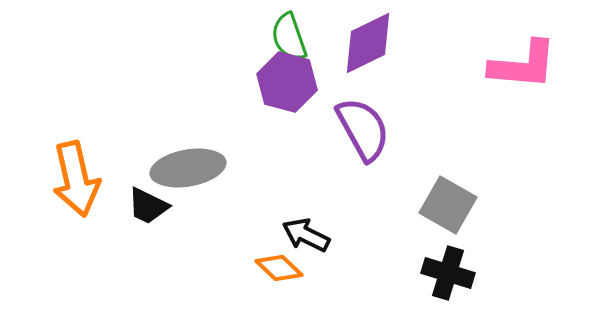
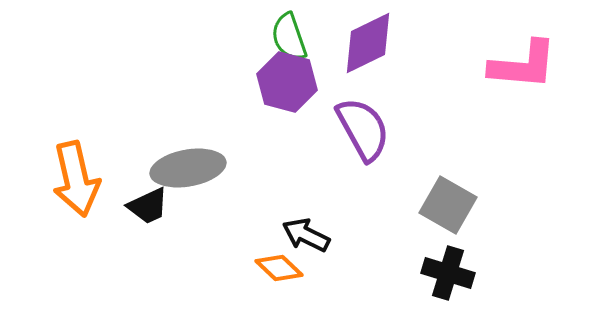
black trapezoid: rotated 51 degrees counterclockwise
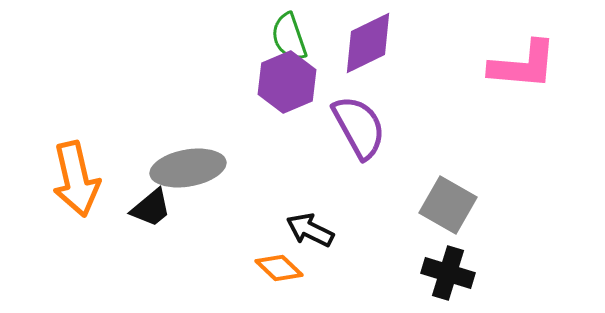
purple hexagon: rotated 22 degrees clockwise
purple semicircle: moved 4 px left, 2 px up
black trapezoid: moved 3 px right, 2 px down; rotated 15 degrees counterclockwise
black arrow: moved 4 px right, 5 px up
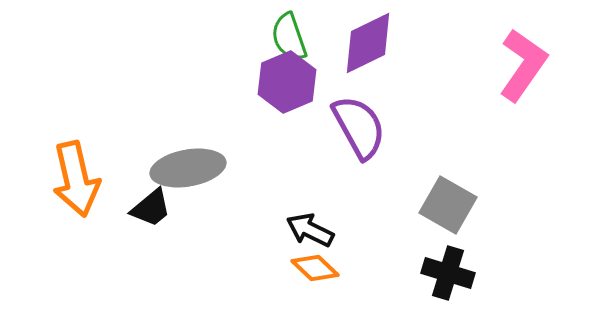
pink L-shape: rotated 60 degrees counterclockwise
orange diamond: moved 36 px right
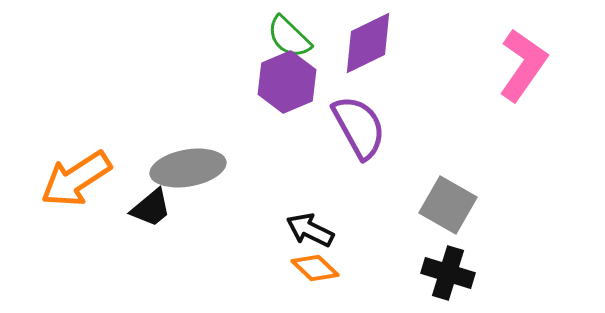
green semicircle: rotated 27 degrees counterclockwise
orange arrow: rotated 70 degrees clockwise
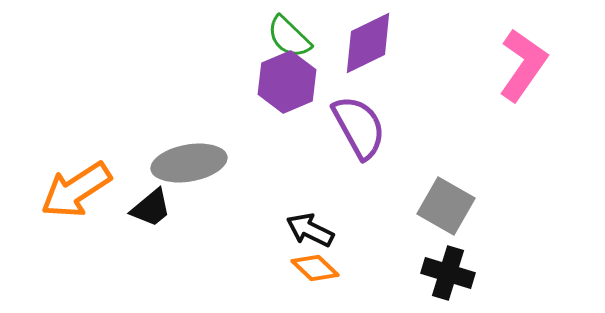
gray ellipse: moved 1 px right, 5 px up
orange arrow: moved 11 px down
gray square: moved 2 px left, 1 px down
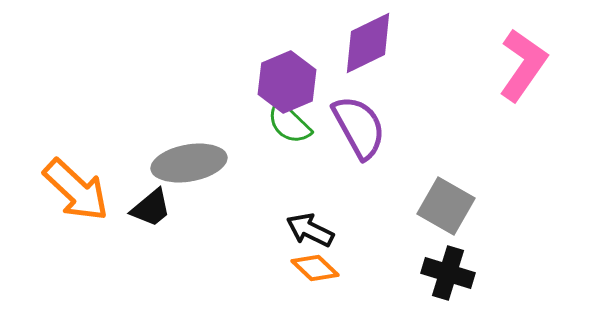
green semicircle: moved 86 px down
orange arrow: rotated 104 degrees counterclockwise
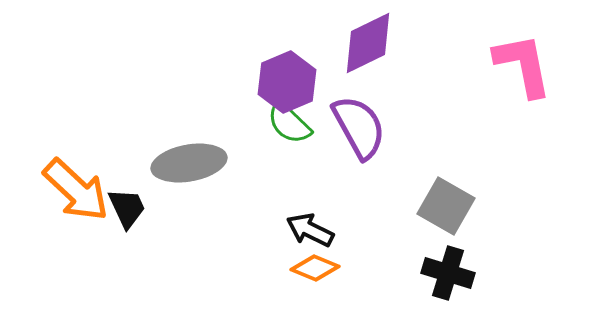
pink L-shape: rotated 46 degrees counterclockwise
black trapezoid: moved 24 px left; rotated 75 degrees counterclockwise
orange diamond: rotated 21 degrees counterclockwise
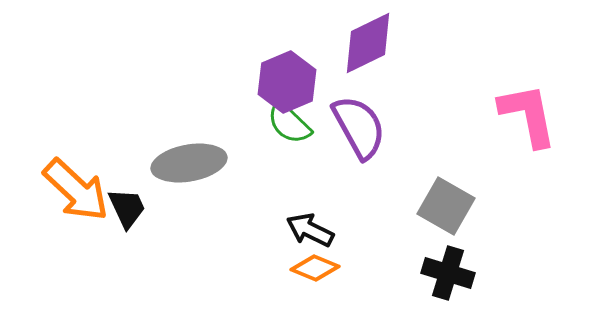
pink L-shape: moved 5 px right, 50 px down
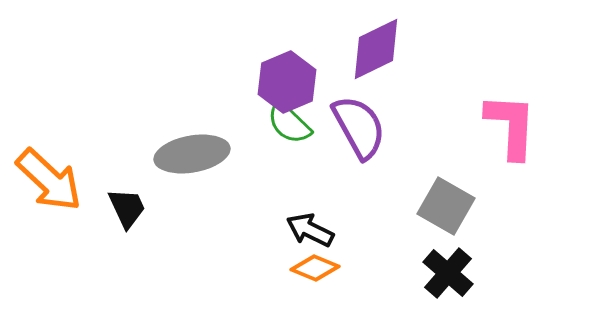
purple diamond: moved 8 px right, 6 px down
pink L-shape: moved 17 px left, 11 px down; rotated 14 degrees clockwise
gray ellipse: moved 3 px right, 9 px up
orange arrow: moved 27 px left, 10 px up
black cross: rotated 24 degrees clockwise
